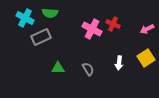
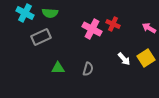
cyan cross: moved 5 px up
pink arrow: moved 2 px right, 1 px up; rotated 56 degrees clockwise
white arrow: moved 5 px right, 4 px up; rotated 48 degrees counterclockwise
gray semicircle: rotated 48 degrees clockwise
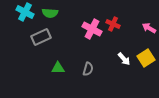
cyan cross: moved 1 px up
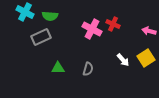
green semicircle: moved 3 px down
pink arrow: moved 3 px down; rotated 16 degrees counterclockwise
white arrow: moved 1 px left, 1 px down
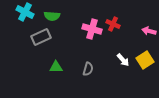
green semicircle: moved 2 px right
pink cross: rotated 12 degrees counterclockwise
yellow square: moved 1 px left, 2 px down
green triangle: moved 2 px left, 1 px up
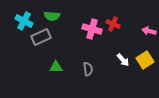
cyan cross: moved 1 px left, 9 px down
gray semicircle: rotated 24 degrees counterclockwise
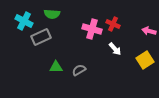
green semicircle: moved 2 px up
white arrow: moved 8 px left, 11 px up
gray semicircle: moved 9 px left, 1 px down; rotated 112 degrees counterclockwise
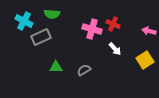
gray semicircle: moved 5 px right
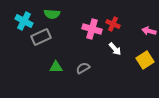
gray semicircle: moved 1 px left, 2 px up
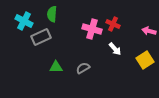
green semicircle: rotated 91 degrees clockwise
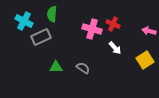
white arrow: moved 1 px up
gray semicircle: rotated 64 degrees clockwise
